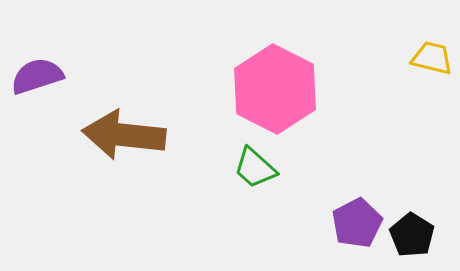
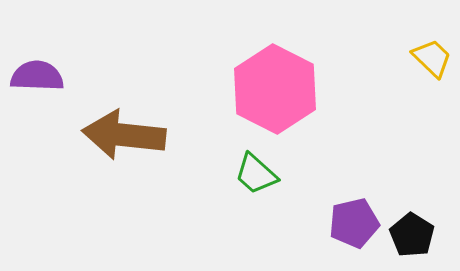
yellow trapezoid: rotated 30 degrees clockwise
purple semicircle: rotated 20 degrees clockwise
green trapezoid: moved 1 px right, 6 px down
purple pentagon: moved 3 px left; rotated 15 degrees clockwise
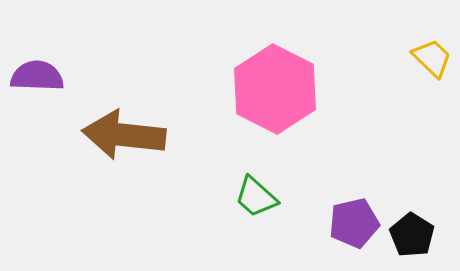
green trapezoid: moved 23 px down
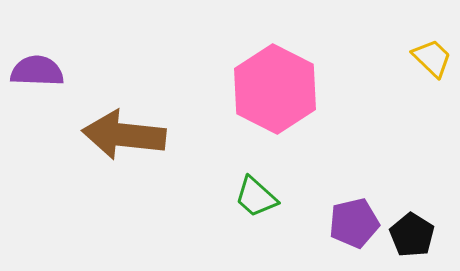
purple semicircle: moved 5 px up
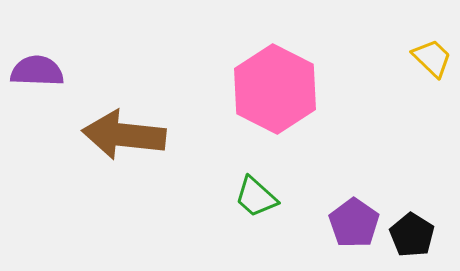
purple pentagon: rotated 24 degrees counterclockwise
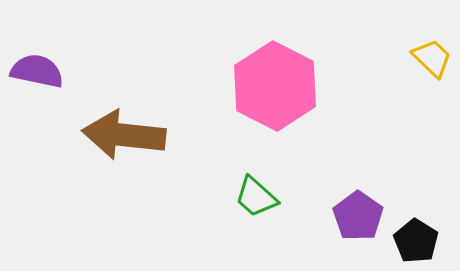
purple semicircle: rotated 10 degrees clockwise
pink hexagon: moved 3 px up
purple pentagon: moved 4 px right, 7 px up
black pentagon: moved 4 px right, 6 px down
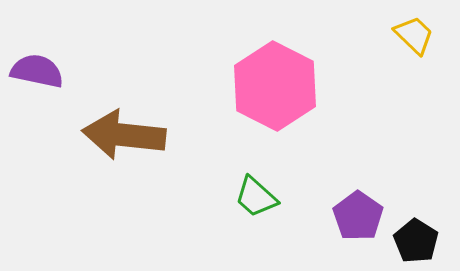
yellow trapezoid: moved 18 px left, 23 px up
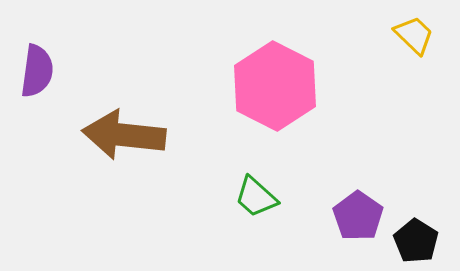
purple semicircle: rotated 86 degrees clockwise
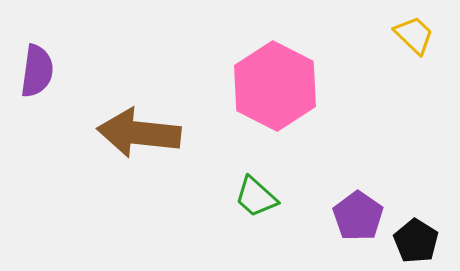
brown arrow: moved 15 px right, 2 px up
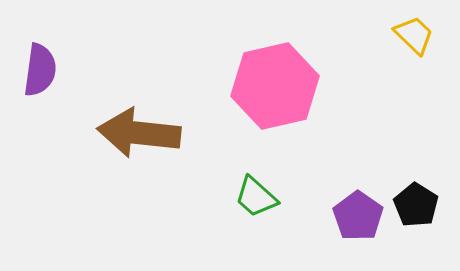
purple semicircle: moved 3 px right, 1 px up
pink hexagon: rotated 20 degrees clockwise
black pentagon: moved 36 px up
